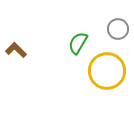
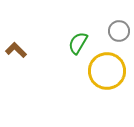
gray circle: moved 1 px right, 2 px down
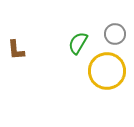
gray circle: moved 4 px left, 3 px down
brown L-shape: rotated 140 degrees counterclockwise
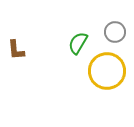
gray circle: moved 2 px up
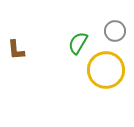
gray circle: moved 1 px up
yellow circle: moved 1 px left, 1 px up
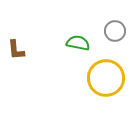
green semicircle: rotated 70 degrees clockwise
yellow circle: moved 8 px down
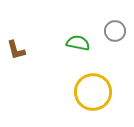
brown L-shape: rotated 10 degrees counterclockwise
yellow circle: moved 13 px left, 14 px down
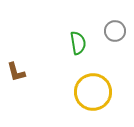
green semicircle: rotated 70 degrees clockwise
brown L-shape: moved 22 px down
